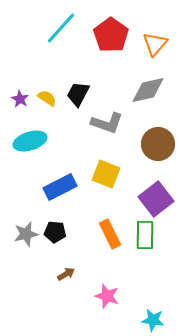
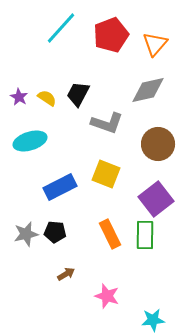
red pentagon: rotated 16 degrees clockwise
purple star: moved 1 px left, 2 px up
cyan star: rotated 15 degrees counterclockwise
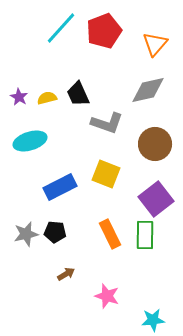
red pentagon: moved 7 px left, 4 px up
black trapezoid: rotated 52 degrees counterclockwise
yellow semicircle: rotated 48 degrees counterclockwise
brown circle: moved 3 px left
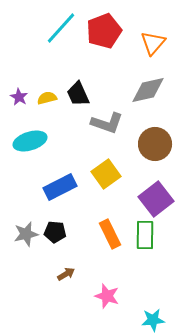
orange triangle: moved 2 px left, 1 px up
yellow square: rotated 32 degrees clockwise
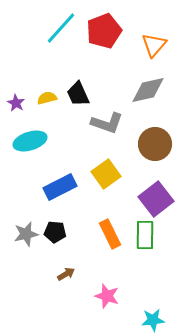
orange triangle: moved 1 px right, 2 px down
purple star: moved 3 px left, 6 px down
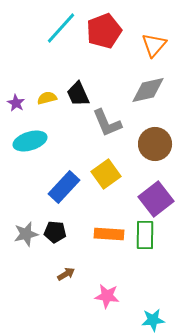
gray L-shape: rotated 48 degrees clockwise
blue rectangle: moved 4 px right; rotated 20 degrees counterclockwise
orange rectangle: moved 1 px left; rotated 60 degrees counterclockwise
pink star: rotated 10 degrees counterclockwise
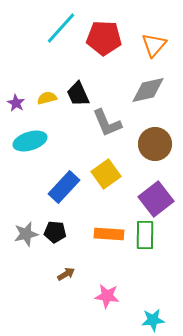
red pentagon: moved 7 px down; rotated 24 degrees clockwise
